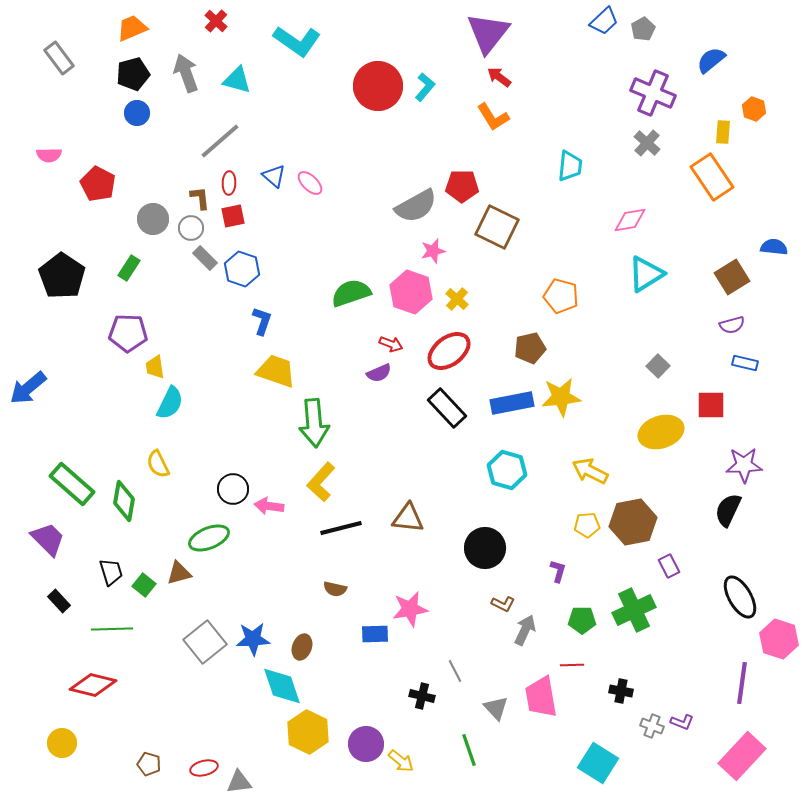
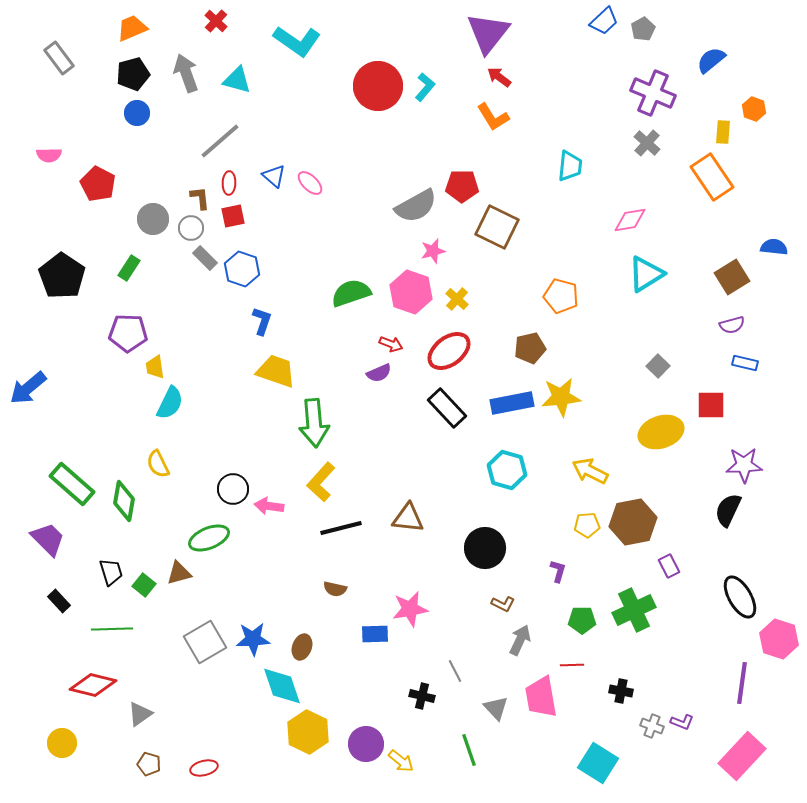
gray arrow at (525, 630): moved 5 px left, 10 px down
gray square at (205, 642): rotated 9 degrees clockwise
gray triangle at (239, 782): moved 99 px left, 68 px up; rotated 28 degrees counterclockwise
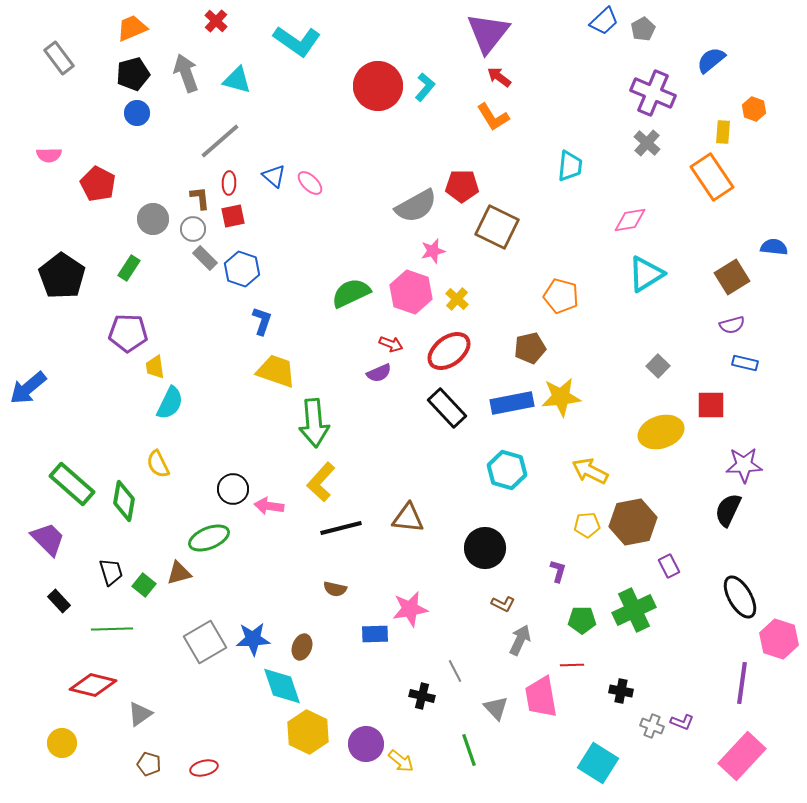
gray circle at (191, 228): moved 2 px right, 1 px down
green semicircle at (351, 293): rotated 6 degrees counterclockwise
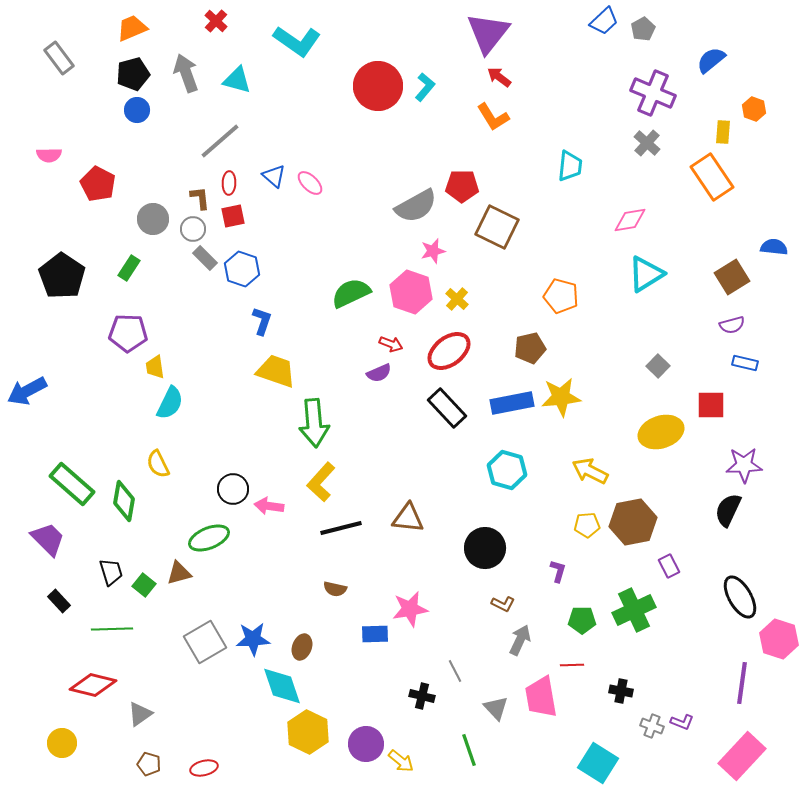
blue circle at (137, 113): moved 3 px up
blue arrow at (28, 388): moved 1 px left, 3 px down; rotated 12 degrees clockwise
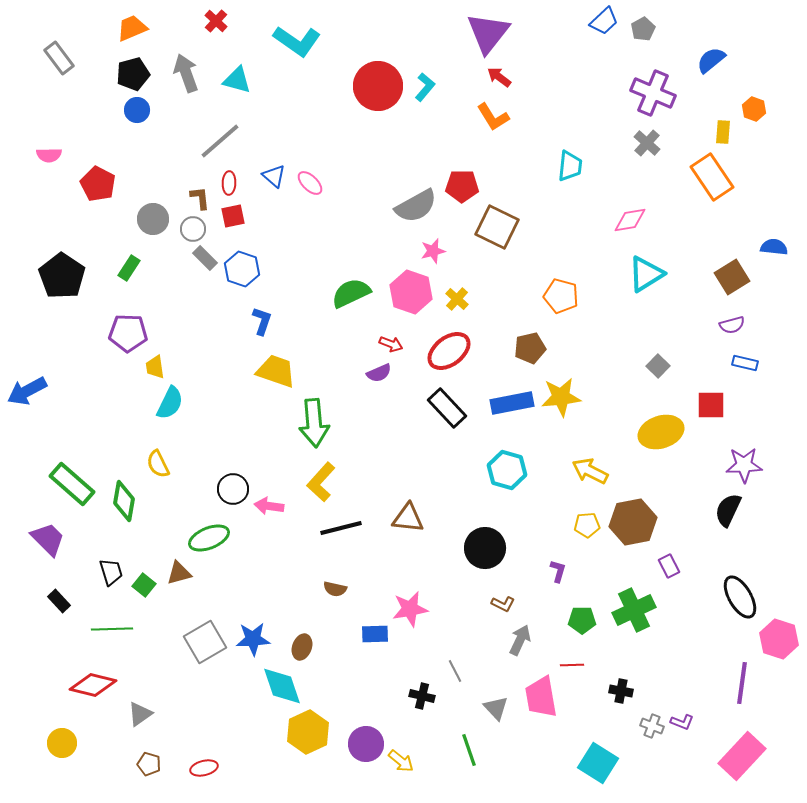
yellow hexagon at (308, 732): rotated 9 degrees clockwise
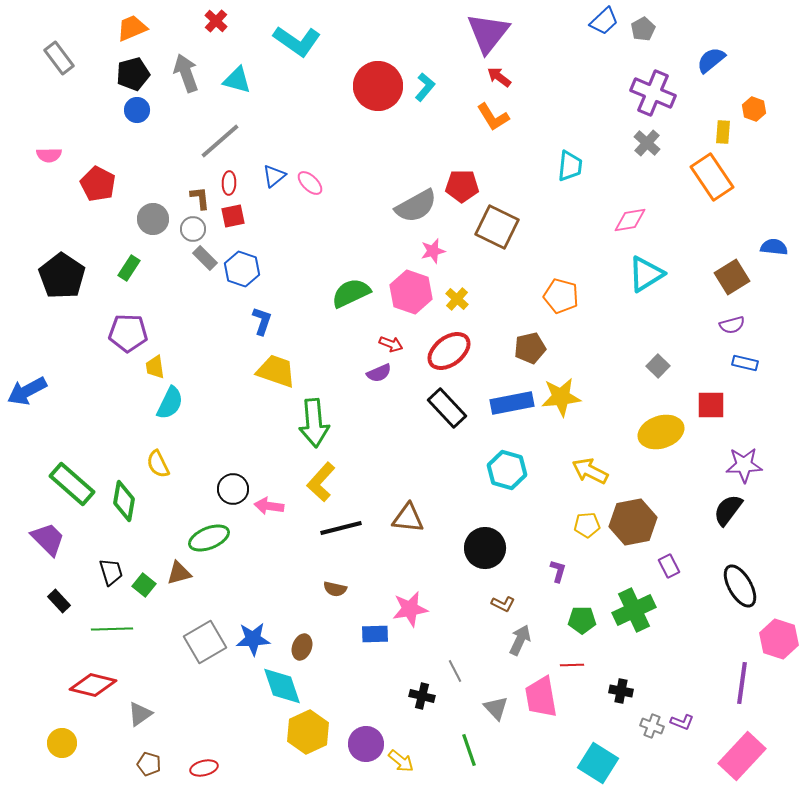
blue triangle at (274, 176): rotated 40 degrees clockwise
black semicircle at (728, 510): rotated 12 degrees clockwise
black ellipse at (740, 597): moved 11 px up
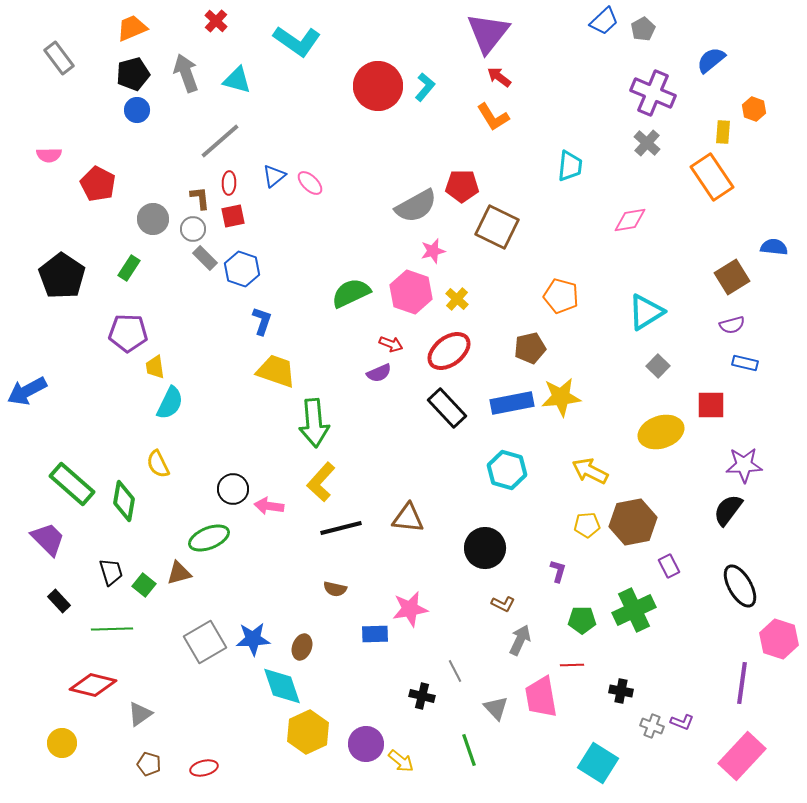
cyan triangle at (646, 274): moved 38 px down
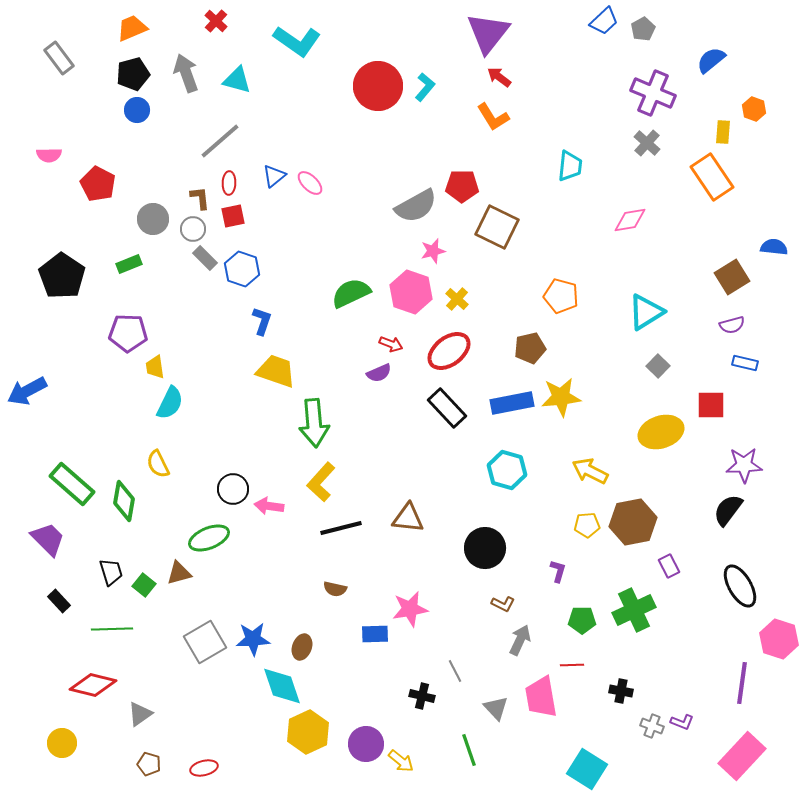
green rectangle at (129, 268): moved 4 px up; rotated 35 degrees clockwise
cyan square at (598, 763): moved 11 px left, 6 px down
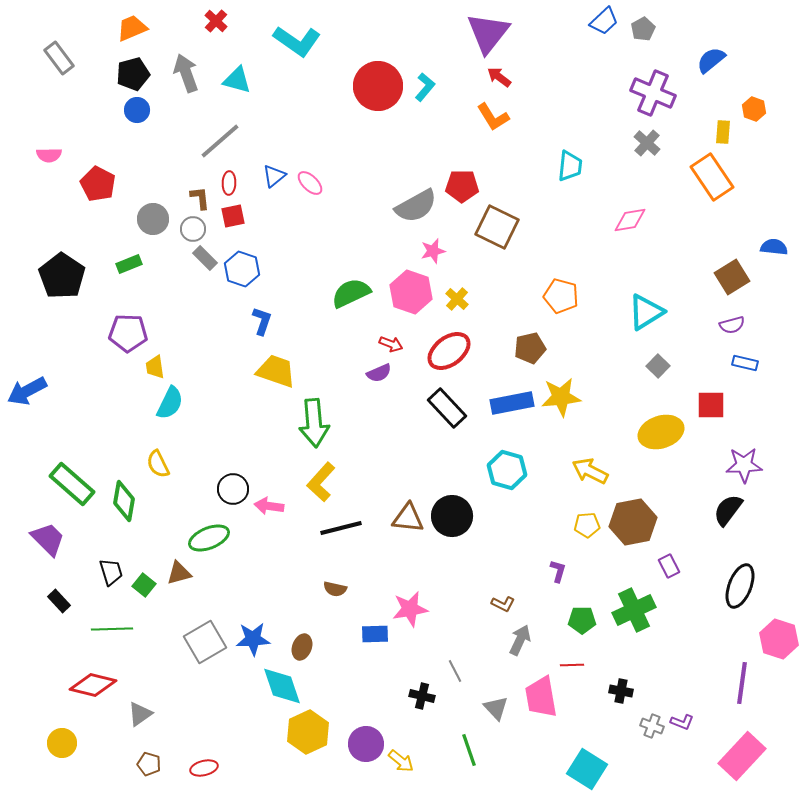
black circle at (485, 548): moved 33 px left, 32 px up
black ellipse at (740, 586): rotated 51 degrees clockwise
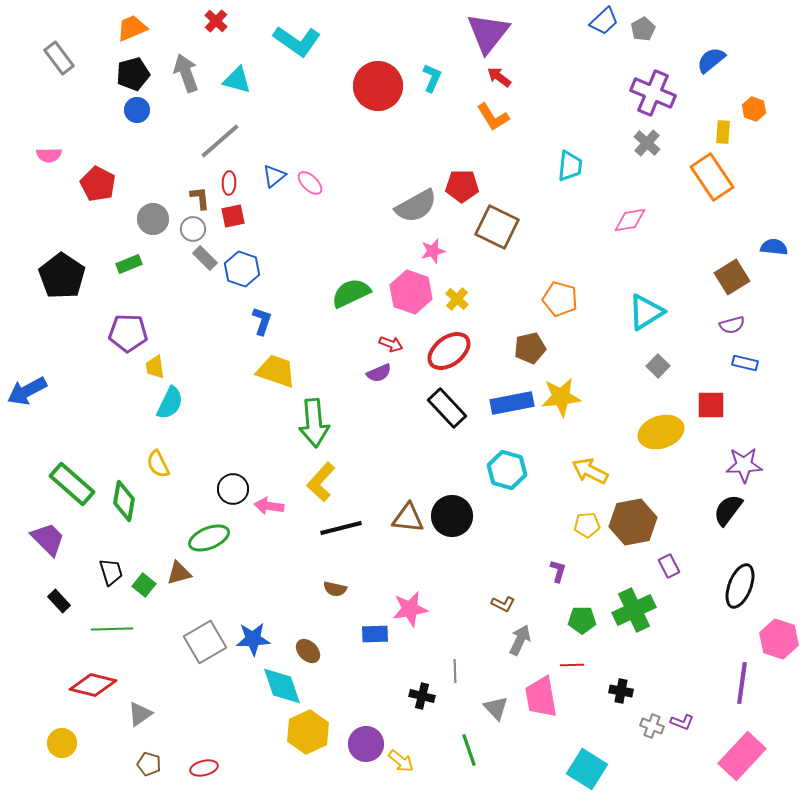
cyan L-shape at (425, 87): moved 7 px right, 9 px up; rotated 16 degrees counterclockwise
orange pentagon at (561, 296): moved 1 px left, 3 px down
brown ellipse at (302, 647): moved 6 px right, 4 px down; rotated 65 degrees counterclockwise
gray line at (455, 671): rotated 25 degrees clockwise
